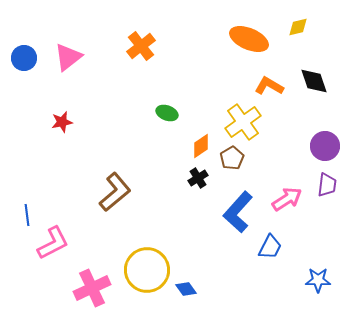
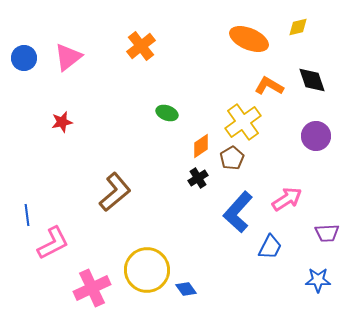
black diamond: moved 2 px left, 1 px up
purple circle: moved 9 px left, 10 px up
purple trapezoid: moved 48 px down; rotated 80 degrees clockwise
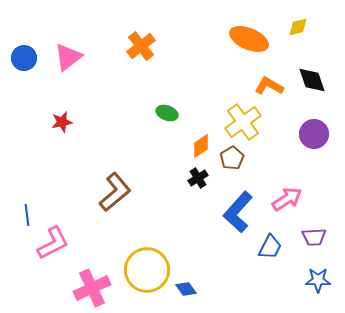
purple circle: moved 2 px left, 2 px up
purple trapezoid: moved 13 px left, 4 px down
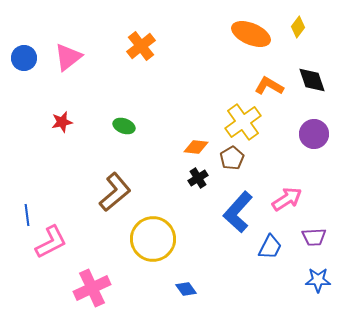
yellow diamond: rotated 40 degrees counterclockwise
orange ellipse: moved 2 px right, 5 px up
green ellipse: moved 43 px left, 13 px down
orange diamond: moved 5 px left, 1 px down; rotated 40 degrees clockwise
pink L-shape: moved 2 px left, 1 px up
yellow circle: moved 6 px right, 31 px up
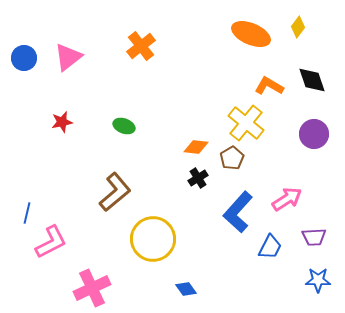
yellow cross: moved 3 px right, 1 px down; rotated 15 degrees counterclockwise
blue line: moved 2 px up; rotated 20 degrees clockwise
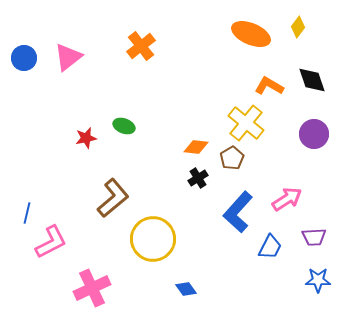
red star: moved 24 px right, 16 px down
brown L-shape: moved 2 px left, 6 px down
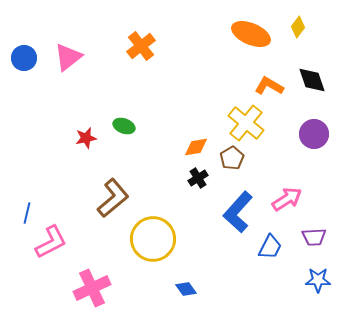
orange diamond: rotated 15 degrees counterclockwise
